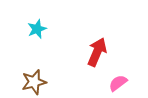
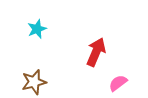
red arrow: moved 1 px left
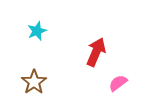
cyan star: moved 2 px down
brown star: rotated 20 degrees counterclockwise
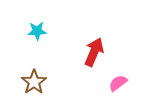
cyan star: rotated 18 degrees clockwise
red arrow: moved 2 px left
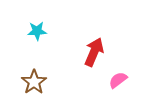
pink semicircle: moved 3 px up
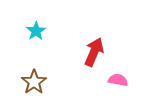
cyan star: moved 1 px left; rotated 30 degrees counterclockwise
pink semicircle: rotated 48 degrees clockwise
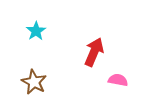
brown star: rotated 10 degrees counterclockwise
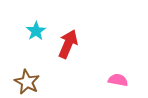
red arrow: moved 26 px left, 8 px up
brown star: moved 7 px left
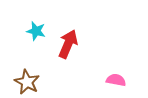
cyan star: rotated 24 degrees counterclockwise
pink semicircle: moved 2 px left
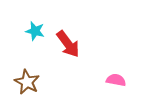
cyan star: moved 1 px left
red arrow: rotated 120 degrees clockwise
